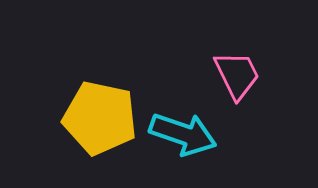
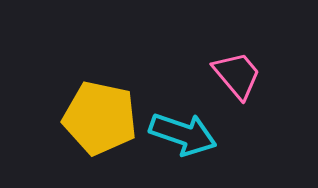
pink trapezoid: rotated 14 degrees counterclockwise
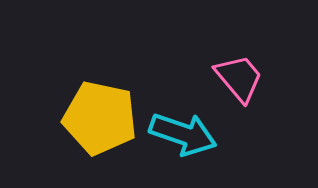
pink trapezoid: moved 2 px right, 3 px down
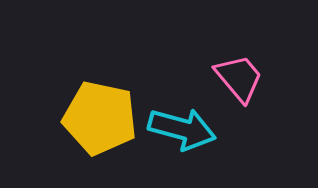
cyan arrow: moved 1 px left, 5 px up; rotated 4 degrees counterclockwise
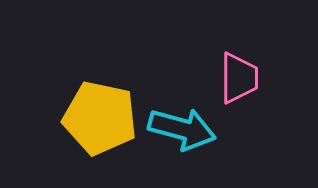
pink trapezoid: rotated 40 degrees clockwise
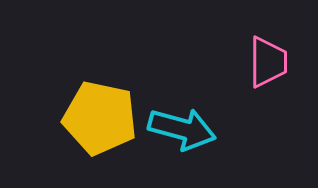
pink trapezoid: moved 29 px right, 16 px up
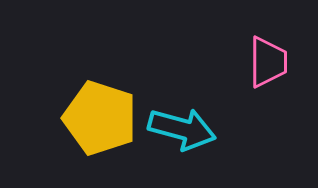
yellow pentagon: rotated 6 degrees clockwise
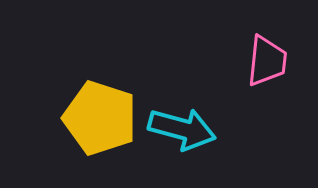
pink trapezoid: moved 1 px left, 1 px up; rotated 6 degrees clockwise
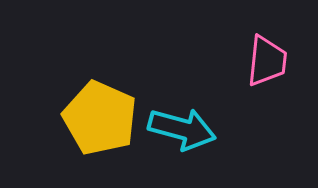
yellow pentagon: rotated 6 degrees clockwise
